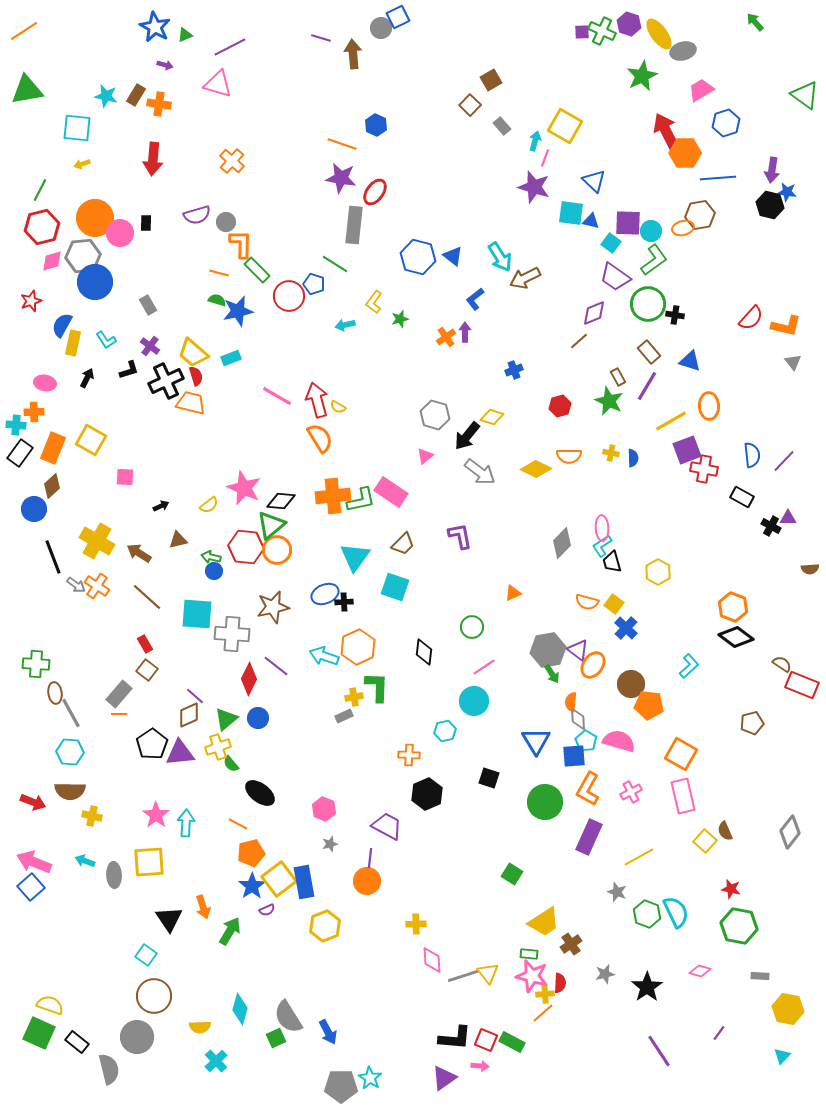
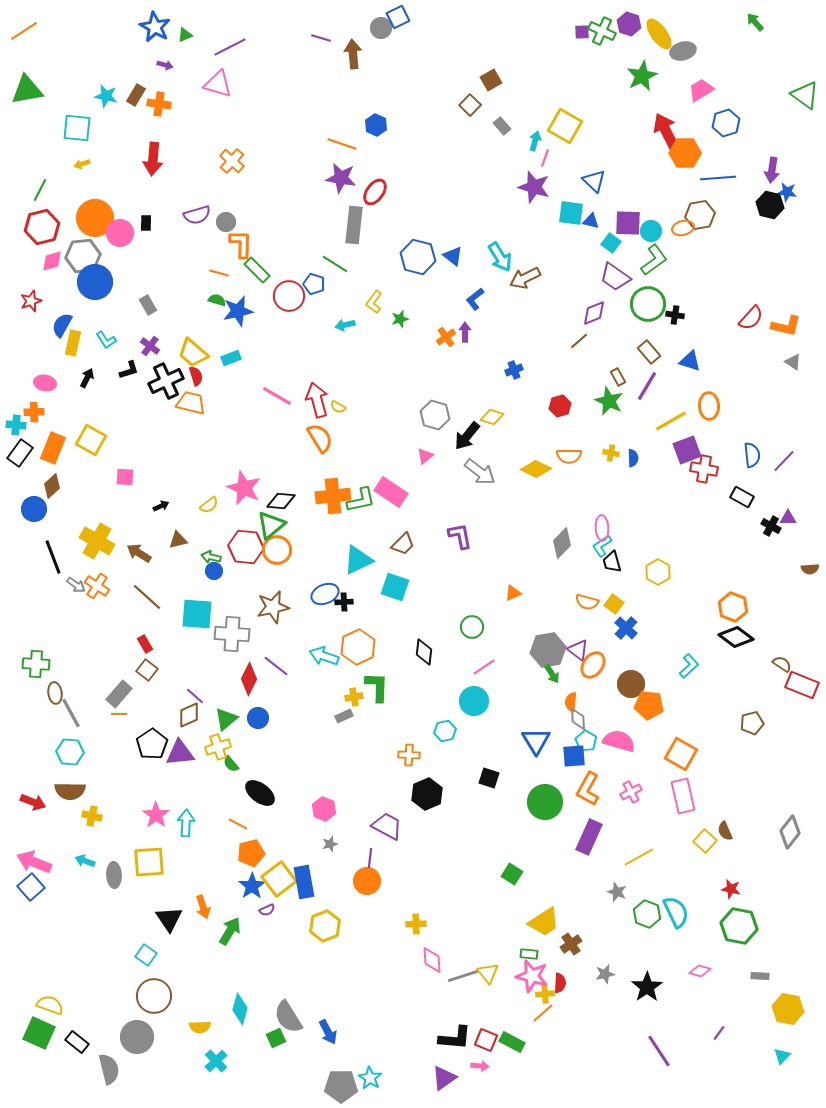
gray triangle at (793, 362): rotated 18 degrees counterclockwise
cyan triangle at (355, 557): moved 3 px right, 3 px down; rotated 28 degrees clockwise
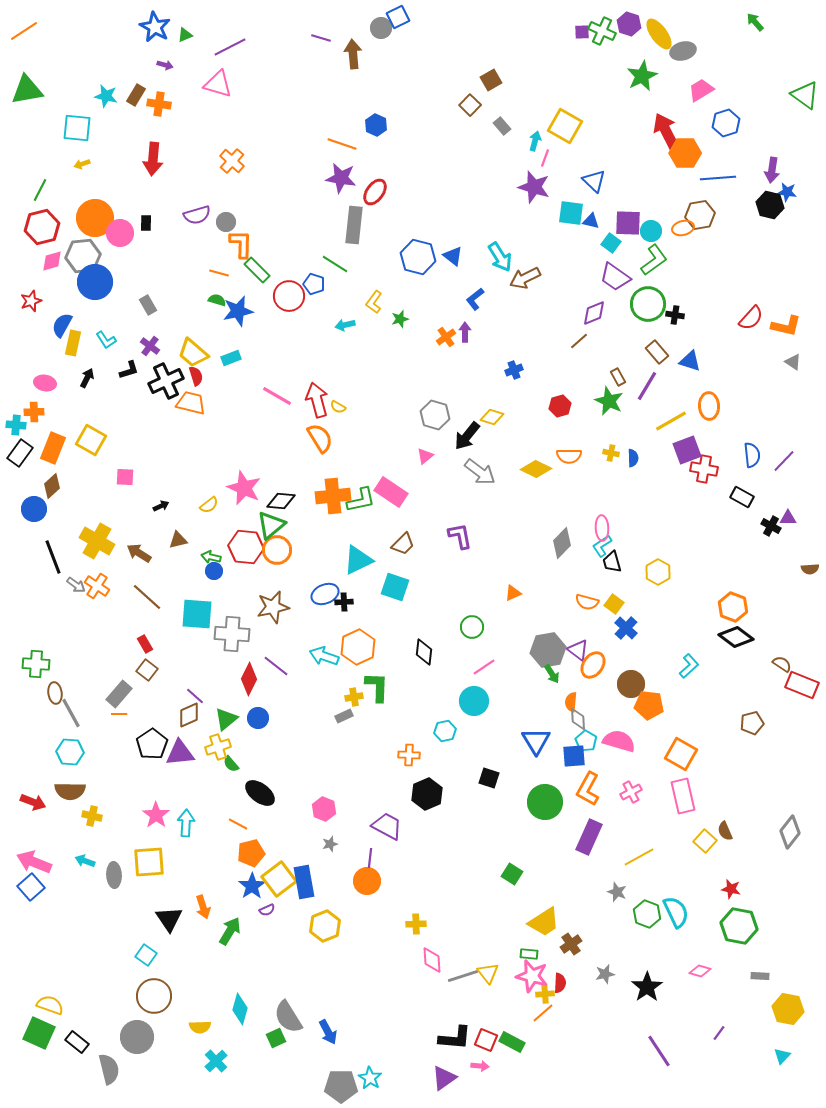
brown rectangle at (649, 352): moved 8 px right
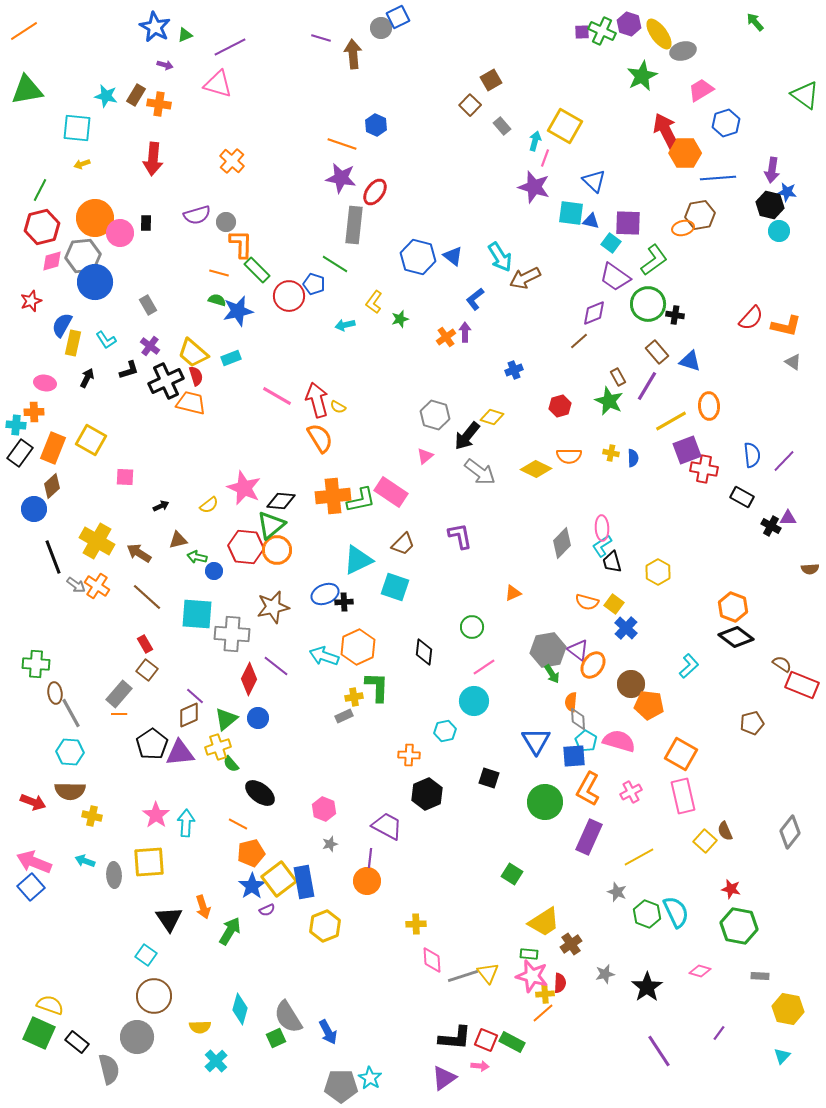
cyan circle at (651, 231): moved 128 px right
green arrow at (211, 557): moved 14 px left
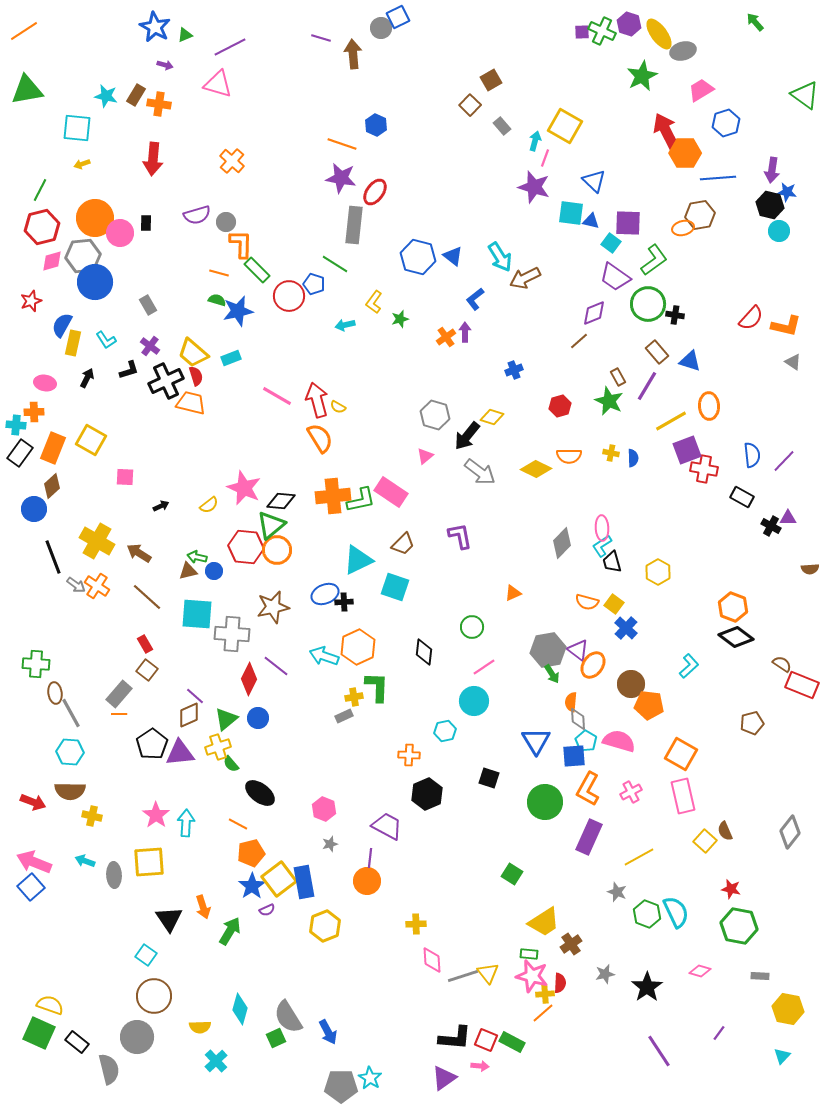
brown triangle at (178, 540): moved 10 px right, 31 px down
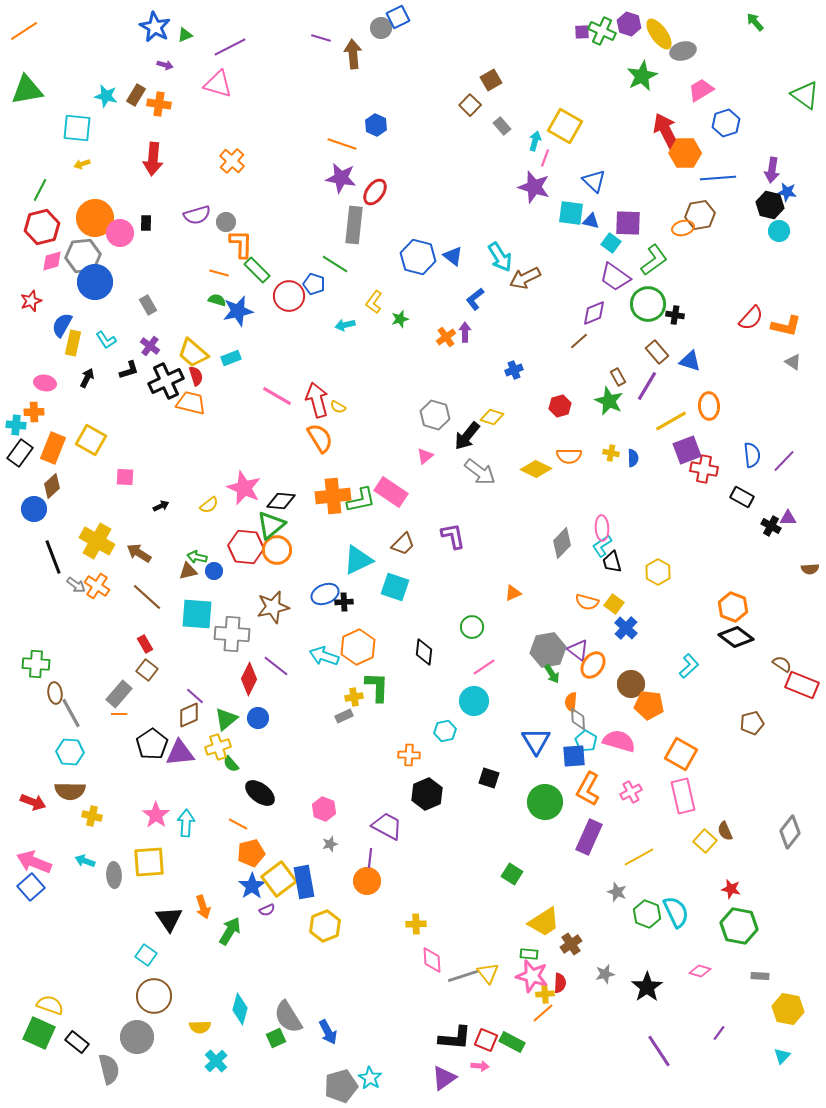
purple L-shape at (460, 536): moved 7 px left
gray pentagon at (341, 1086): rotated 16 degrees counterclockwise
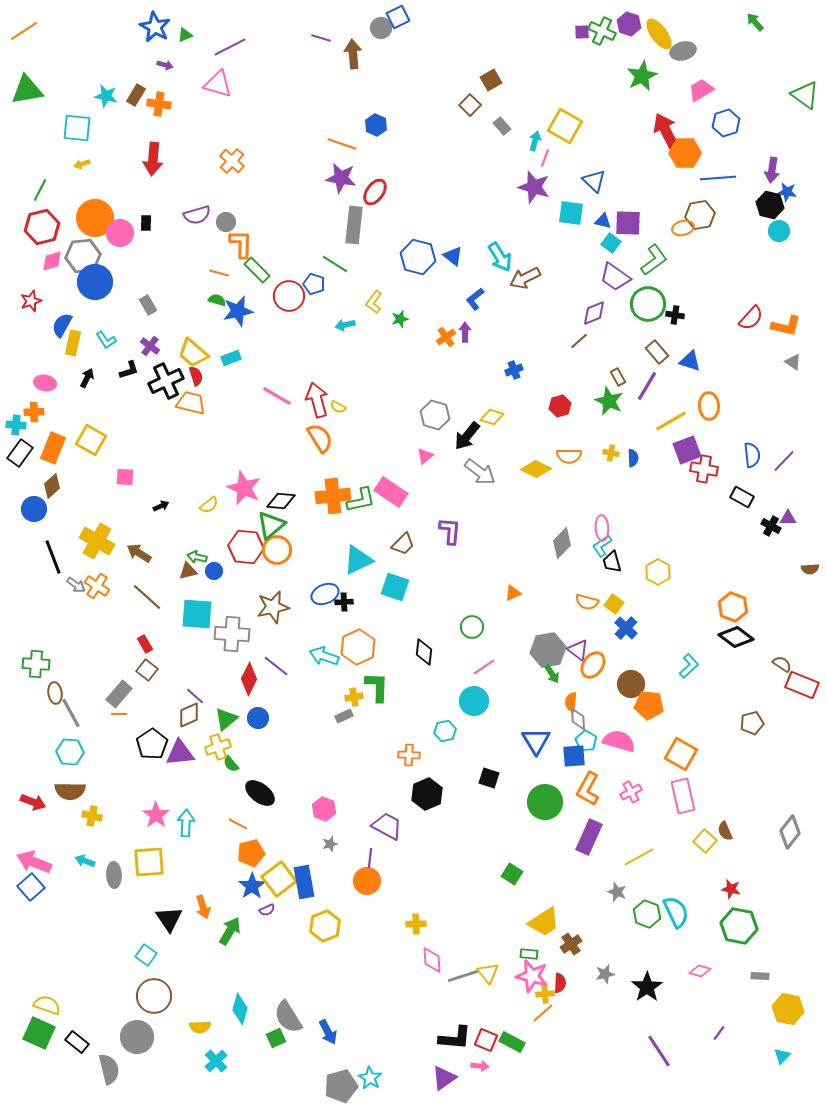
blue triangle at (591, 221): moved 12 px right
purple L-shape at (453, 536): moved 3 px left, 5 px up; rotated 16 degrees clockwise
yellow semicircle at (50, 1005): moved 3 px left
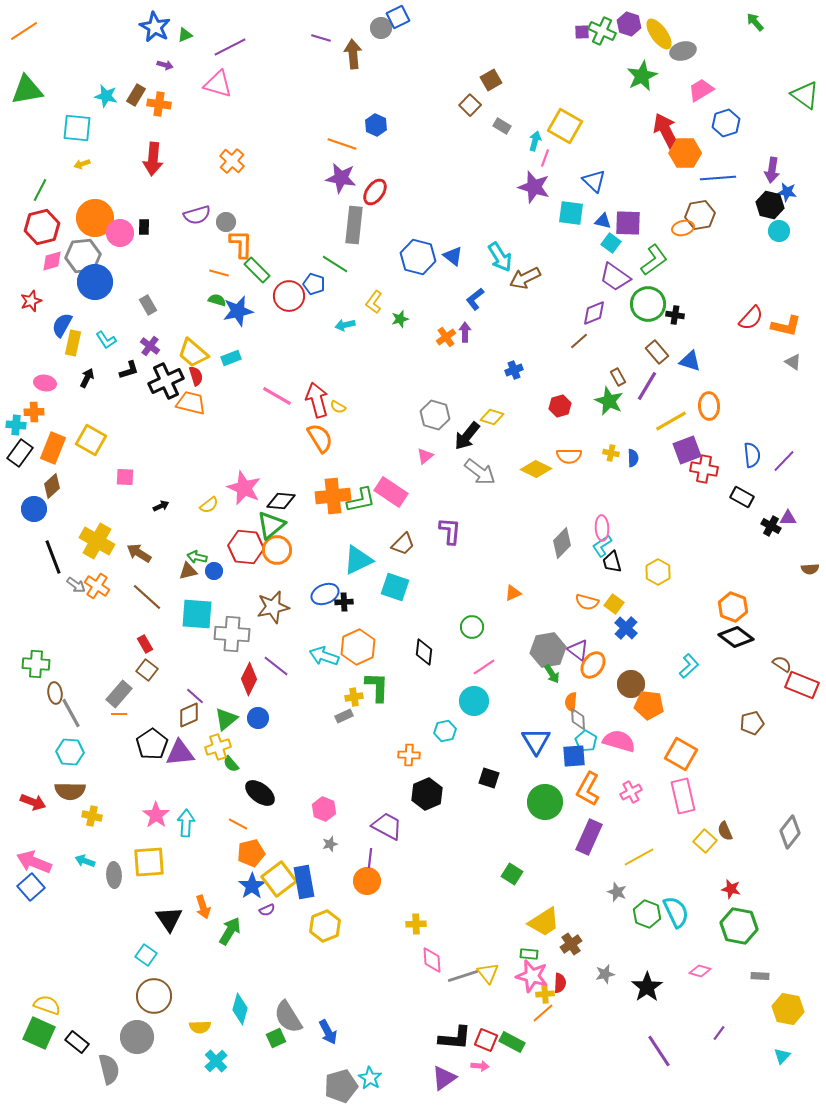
gray rectangle at (502, 126): rotated 18 degrees counterclockwise
black rectangle at (146, 223): moved 2 px left, 4 px down
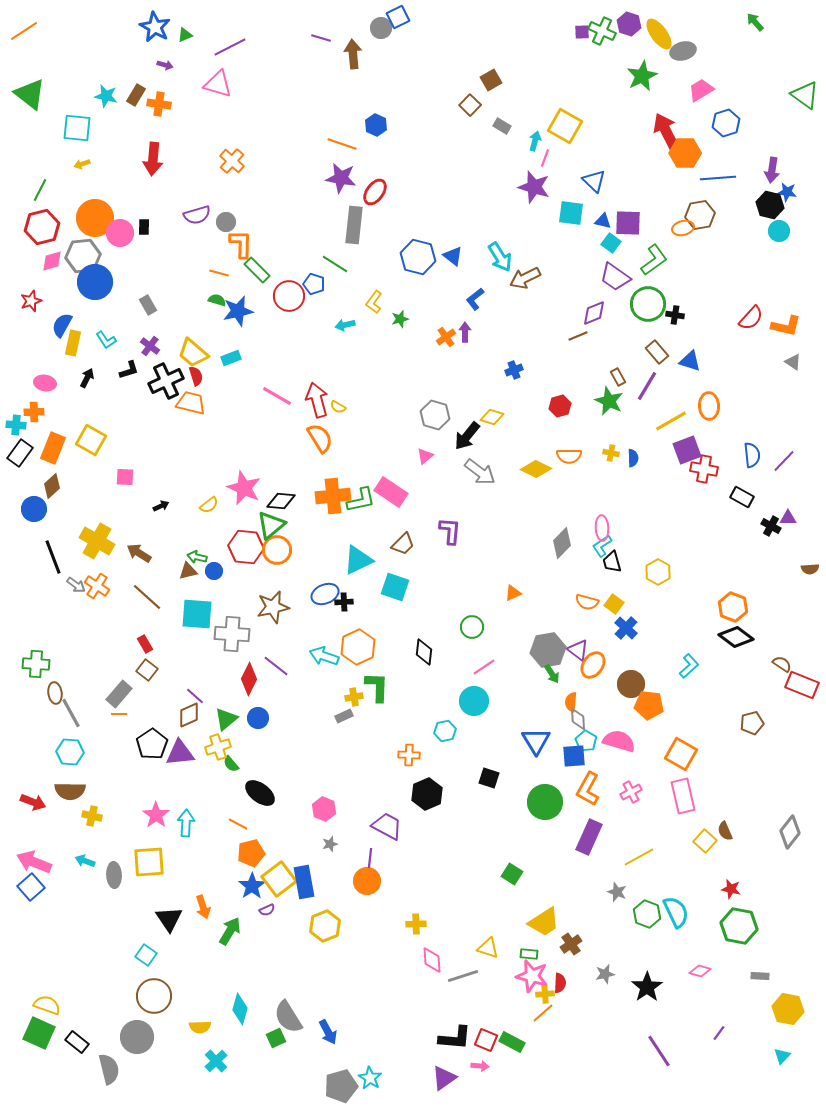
green triangle at (27, 90): moved 3 px right, 4 px down; rotated 48 degrees clockwise
brown line at (579, 341): moved 1 px left, 5 px up; rotated 18 degrees clockwise
yellow triangle at (488, 973): moved 25 px up; rotated 35 degrees counterclockwise
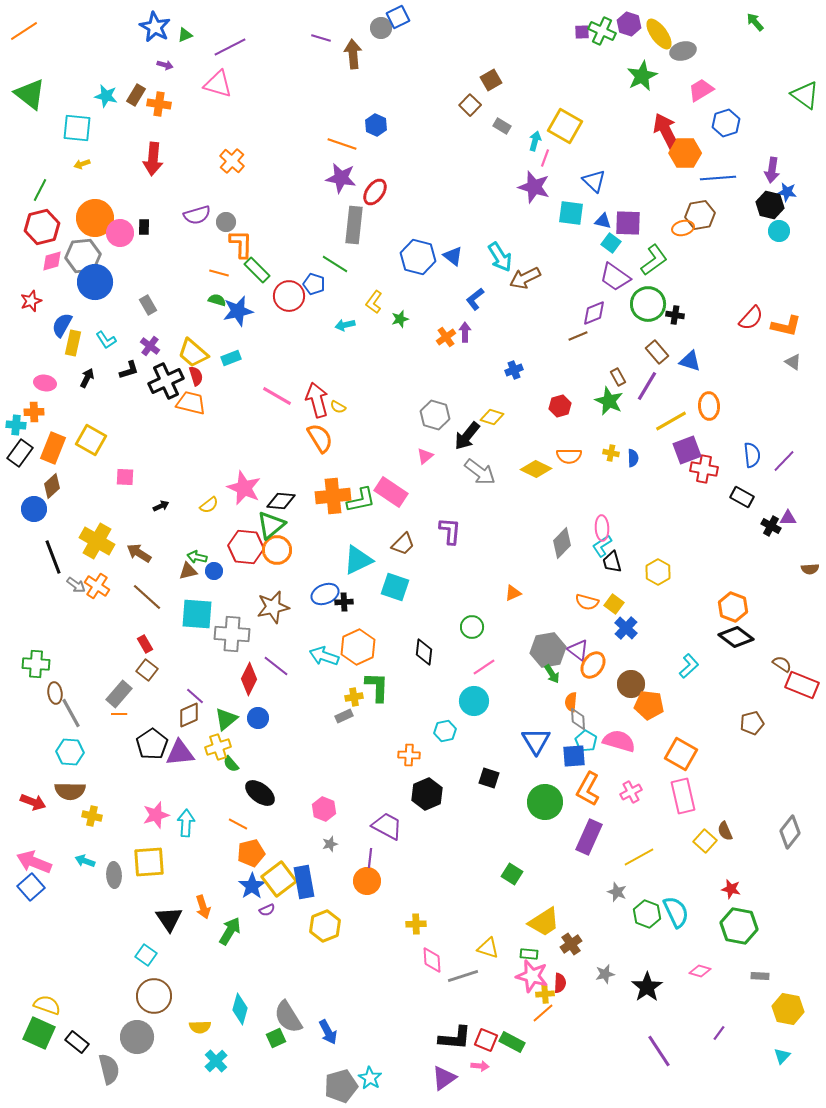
pink star at (156, 815): rotated 20 degrees clockwise
